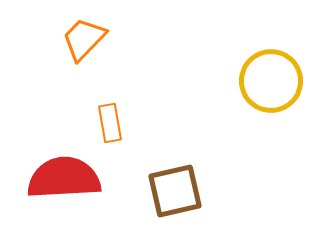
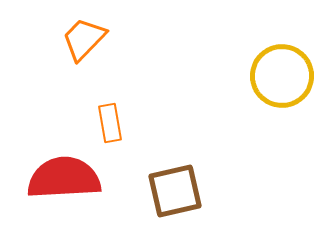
yellow circle: moved 11 px right, 5 px up
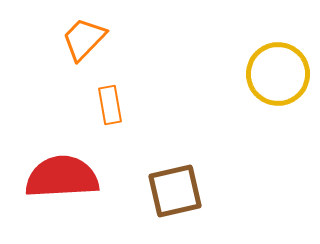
yellow circle: moved 4 px left, 2 px up
orange rectangle: moved 18 px up
red semicircle: moved 2 px left, 1 px up
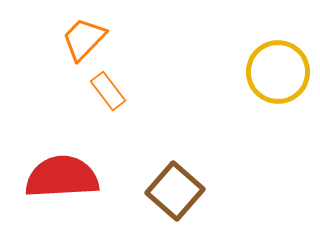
yellow circle: moved 2 px up
orange rectangle: moved 2 px left, 14 px up; rotated 27 degrees counterclockwise
brown square: rotated 36 degrees counterclockwise
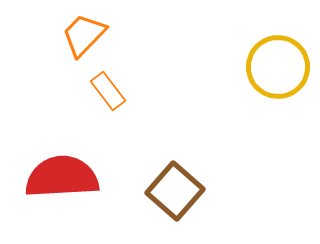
orange trapezoid: moved 4 px up
yellow circle: moved 5 px up
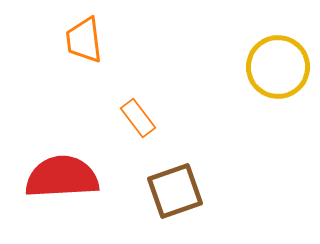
orange trapezoid: moved 5 px down; rotated 51 degrees counterclockwise
orange rectangle: moved 30 px right, 27 px down
brown square: rotated 30 degrees clockwise
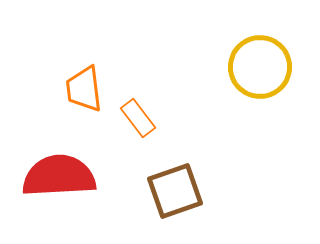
orange trapezoid: moved 49 px down
yellow circle: moved 18 px left
red semicircle: moved 3 px left, 1 px up
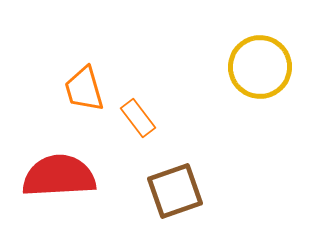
orange trapezoid: rotated 9 degrees counterclockwise
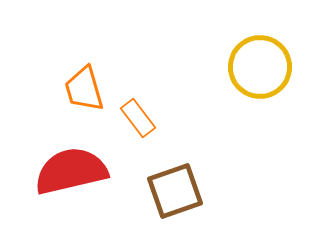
red semicircle: moved 12 px right, 5 px up; rotated 10 degrees counterclockwise
